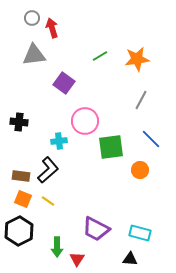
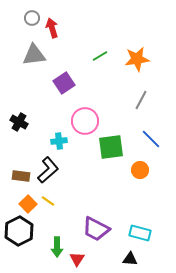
purple square: rotated 20 degrees clockwise
black cross: rotated 24 degrees clockwise
orange square: moved 5 px right, 5 px down; rotated 24 degrees clockwise
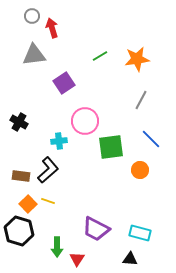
gray circle: moved 2 px up
yellow line: rotated 16 degrees counterclockwise
black hexagon: rotated 16 degrees counterclockwise
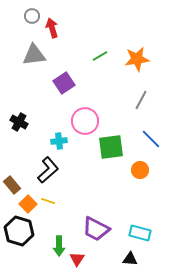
brown rectangle: moved 9 px left, 9 px down; rotated 42 degrees clockwise
green arrow: moved 2 px right, 1 px up
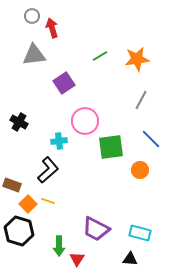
brown rectangle: rotated 30 degrees counterclockwise
